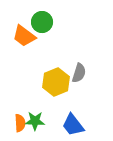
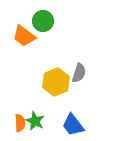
green circle: moved 1 px right, 1 px up
green star: rotated 24 degrees clockwise
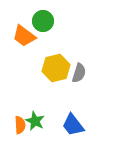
yellow hexagon: moved 14 px up; rotated 8 degrees clockwise
orange semicircle: moved 2 px down
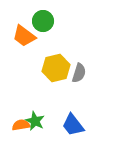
orange semicircle: moved 1 px right; rotated 96 degrees counterclockwise
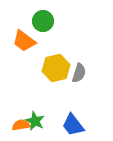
orange trapezoid: moved 5 px down
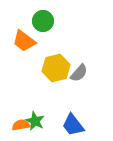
gray semicircle: rotated 24 degrees clockwise
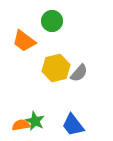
green circle: moved 9 px right
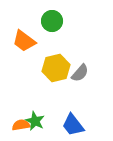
gray semicircle: moved 1 px right
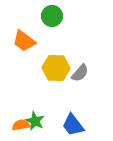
green circle: moved 5 px up
yellow hexagon: rotated 16 degrees clockwise
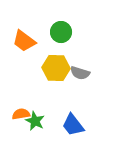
green circle: moved 9 px right, 16 px down
gray semicircle: rotated 66 degrees clockwise
orange semicircle: moved 11 px up
